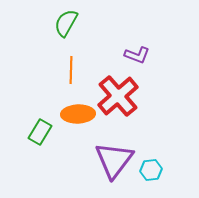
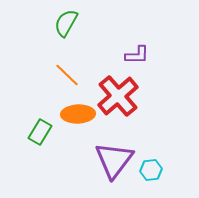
purple L-shape: rotated 20 degrees counterclockwise
orange line: moved 4 px left, 5 px down; rotated 48 degrees counterclockwise
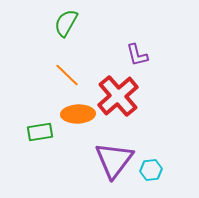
purple L-shape: rotated 75 degrees clockwise
green rectangle: rotated 50 degrees clockwise
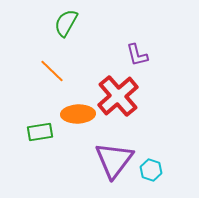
orange line: moved 15 px left, 4 px up
cyan hexagon: rotated 25 degrees clockwise
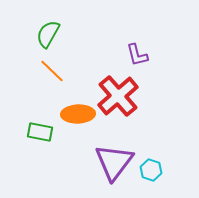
green semicircle: moved 18 px left, 11 px down
green rectangle: rotated 20 degrees clockwise
purple triangle: moved 2 px down
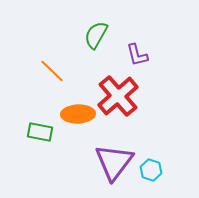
green semicircle: moved 48 px right, 1 px down
